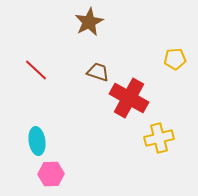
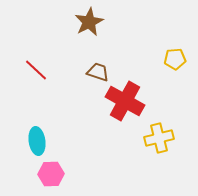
red cross: moved 4 px left, 3 px down
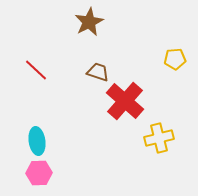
red cross: rotated 12 degrees clockwise
pink hexagon: moved 12 px left, 1 px up
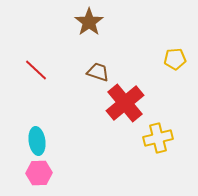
brown star: rotated 8 degrees counterclockwise
red cross: moved 2 px down; rotated 9 degrees clockwise
yellow cross: moved 1 px left
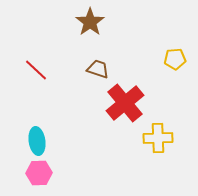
brown star: moved 1 px right
brown trapezoid: moved 3 px up
yellow cross: rotated 12 degrees clockwise
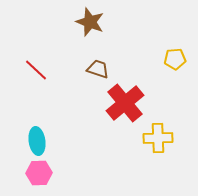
brown star: rotated 16 degrees counterclockwise
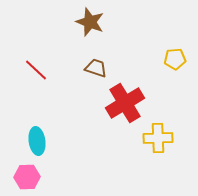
brown trapezoid: moved 2 px left, 1 px up
red cross: rotated 9 degrees clockwise
pink hexagon: moved 12 px left, 4 px down
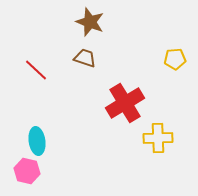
brown trapezoid: moved 11 px left, 10 px up
pink hexagon: moved 6 px up; rotated 15 degrees clockwise
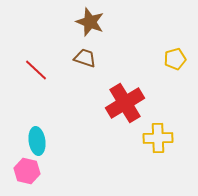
yellow pentagon: rotated 10 degrees counterclockwise
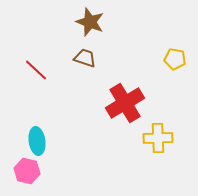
yellow pentagon: rotated 25 degrees clockwise
